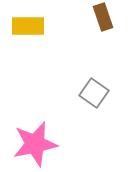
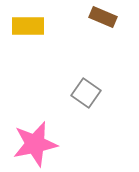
brown rectangle: rotated 48 degrees counterclockwise
gray square: moved 8 px left
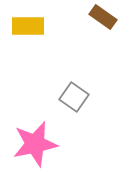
brown rectangle: rotated 12 degrees clockwise
gray square: moved 12 px left, 4 px down
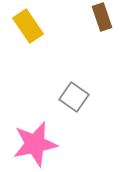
brown rectangle: moved 1 px left; rotated 36 degrees clockwise
yellow rectangle: rotated 56 degrees clockwise
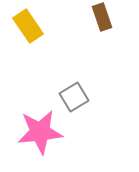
gray square: rotated 24 degrees clockwise
pink star: moved 5 px right, 12 px up; rotated 6 degrees clockwise
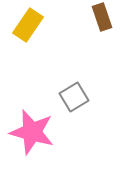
yellow rectangle: moved 1 px up; rotated 68 degrees clockwise
pink star: moved 8 px left; rotated 21 degrees clockwise
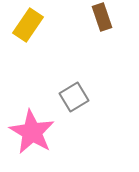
pink star: rotated 15 degrees clockwise
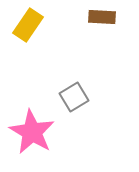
brown rectangle: rotated 68 degrees counterclockwise
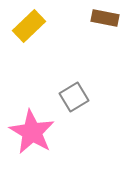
brown rectangle: moved 3 px right, 1 px down; rotated 8 degrees clockwise
yellow rectangle: moved 1 px right, 1 px down; rotated 12 degrees clockwise
